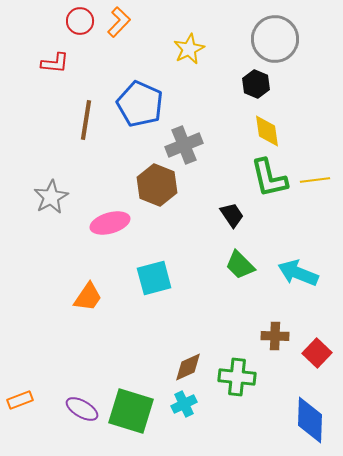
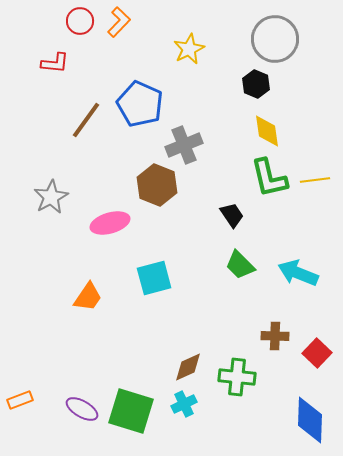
brown line: rotated 27 degrees clockwise
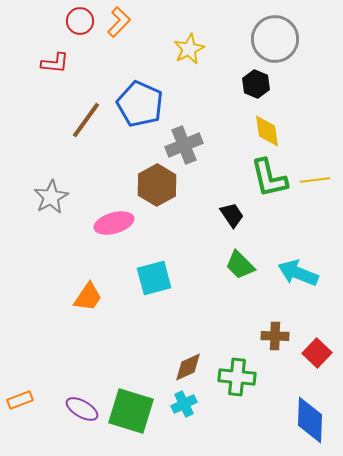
brown hexagon: rotated 9 degrees clockwise
pink ellipse: moved 4 px right
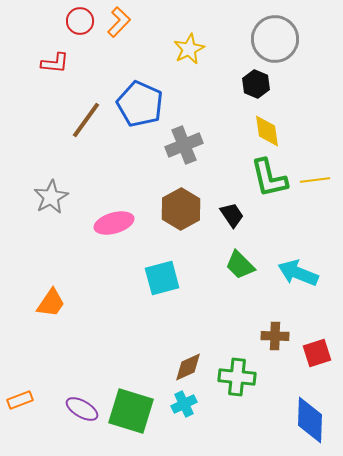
brown hexagon: moved 24 px right, 24 px down
cyan square: moved 8 px right
orange trapezoid: moved 37 px left, 6 px down
red square: rotated 28 degrees clockwise
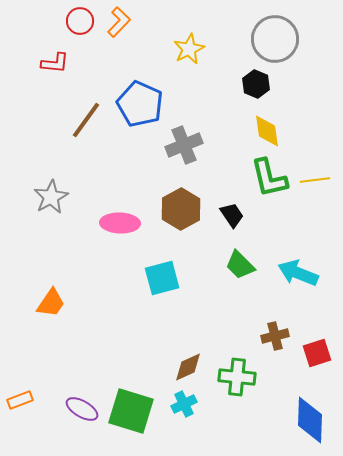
pink ellipse: moved 6 px right; rotated 18 degrees clockwise
brown cross: rotated 16 degrees counterclockwise
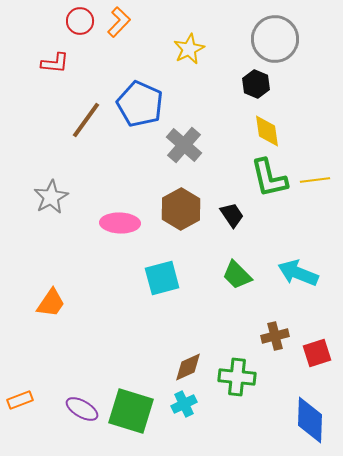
gray cross: rotated 27 degrees counterclockwise
green trapezoid: moved 3 px left, 10 px down
